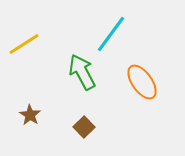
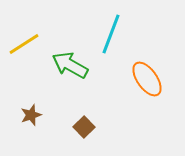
cyan line: rotated 15 degrees counterclockwise
green arrow: moved 12 px left, 7 px up; rotated 33 degrees counterclockwise
orange ellipse: moved 5 px right, 3 px up
brown star: moved 1 px right; rotated 20 degrees clockwise
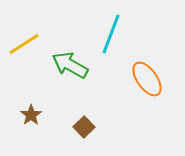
brown star: rotated 15 degrees counterclockwise
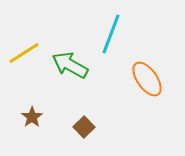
yellow line: moved 9 px down
brown star: moved 1 px right, 2 px down
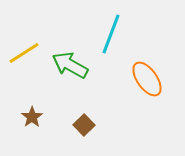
brown square: moved 2 px up
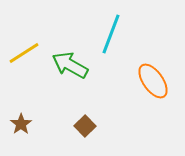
orange ellipse: moved 6 px right, 2 px down
brown star: moved 11 px left, 7 px down
brown square: moved 1 px right, 1 px down
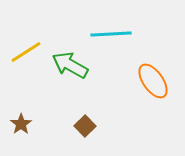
cyan line: rotated 66 degrees clockwise
yellow line: moved 2 px right, 1 px up
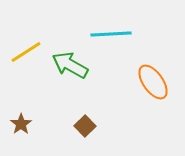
orange ellipse: moved 1 px down
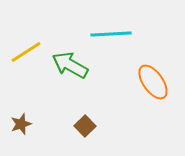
brown star: rotated 15 degrees clockwise
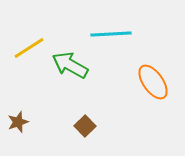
yellow line: moved 3 px right, 4 px up
brown star: moved 3 px left, 2 px up
